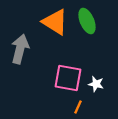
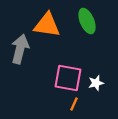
orange triangle: moved 8 px left, 3 px down; rotated 24 degrees counterclockwise
white star: moved 1 px up; rotated 28 degrees counterclockwise
orange line: moved 4 px left, 3 px up
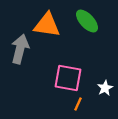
green ellipse: rotated 20 degrees counterclockwise
white star: moved 9 px right, 5 px down; rotated 14 degrees counterclockwise
orange line: moved 4 px right
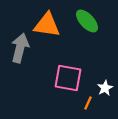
gray arrow: moved 1 px up
orange line: moved 10 px right, 1 px up
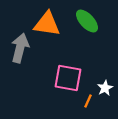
orange triangle: moved 1 px up
orange line: moved 2 px up
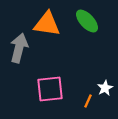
gray arrow: moved 1 px left
pink square: moved 18 px left, 11 px down; rotated 16 degrees counterclockwise
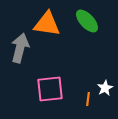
gray arrow: moved 1 px right
orange line: moved 2 px up; rotated 16 degrees counterclockwise
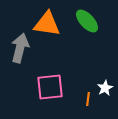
pink square: moved 2 px up
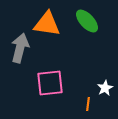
pink square: moved 4 px up
orange line: moved 5 px down
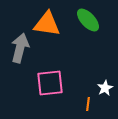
green ellipse: moved 1 px right, 1 px up
